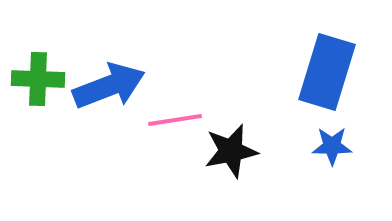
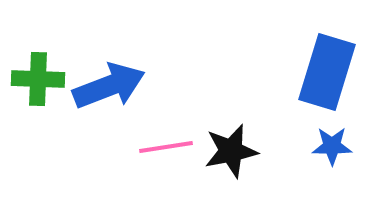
pink line: moved 9 px left, 27 px down
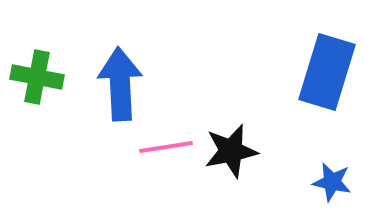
green cross: moved 1 px left, 2 px up; rotated 9 degrees clockwise
blue arrow: moved 11 px right, 2 px up; rotated 72 degrees counterclockwise
blue star: moved 36 px down; rotated 12 degrees clockwise
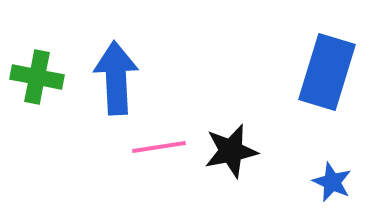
blue arrow: moved 4 px left, 6 px up
pink line: moved 7 px left
blue star: rotated 12 degrees clockwise
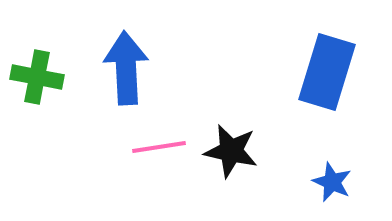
blue arrow: moved 10 px right, 10 px up
black star: rotated 24 degrees clockwise
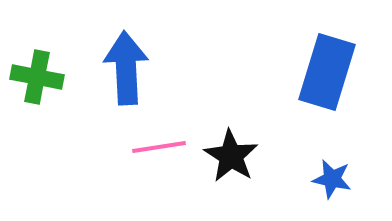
black star: moved 5 px down; rotated 20 degrees clockwise
blue star: moved 3 px up; rotated 12 degrees counterclockwise
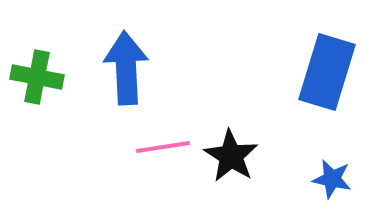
pink line: moved 4 px right
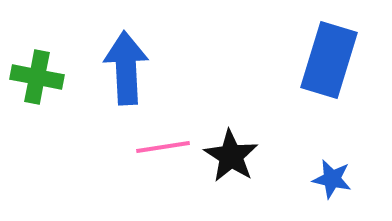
blue rectangle: moved 2 px right, 12 px up
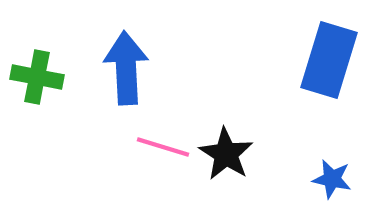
pink line: rotated 26 degrees clockwise
black star: moved 5 px left, 2 px up
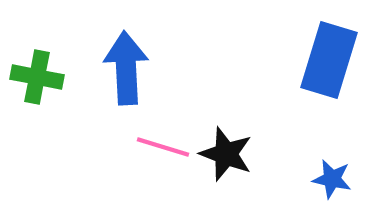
black star: rotated 12 degrees counterclockwise
